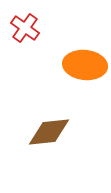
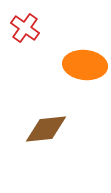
brown diamond: moved 3 px left, 3 px up
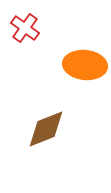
brown diamond: rotated 15 degrees counterclockwise
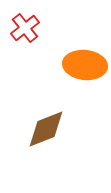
red cross: rotated 16 degrees clockwise
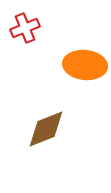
red cross: rotated 16 degrees clockwise
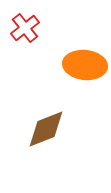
red cross: rotated 16 degrees counterclockwise
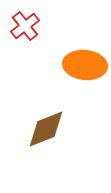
red cross: moved 2 px up
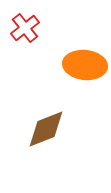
red cross: moved 2 px down
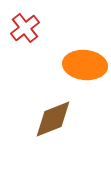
brown diamond: moved 7 px right, 10 px up
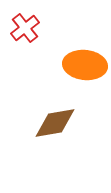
brown diamond: moved 2 px right, 4 px down; rotated 12 degrees clockwise
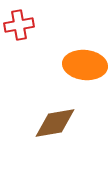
red cross: moved 6 px left, 3 px up; rotated 28 degrees clockwise
